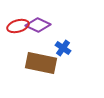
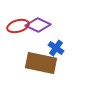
blue cross: moved 7 px left
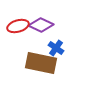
purple diamond: moved 3 px right
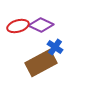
blue cross: moved 1 px left, 1 px up
brown rectangle: rotated 40 degrees counterclockwise
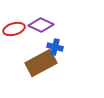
red ellipse: moved 4 px left, 3 px down
blue cross: rotated 21 degrees counterclockwise
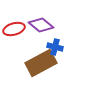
purple diamond: rotated 15 degrees clockwise
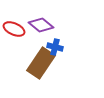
red ellipse: rotated 40 degrees clockwise
brown rectangle: rotated 28 degrees counterclockwise
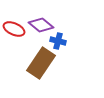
blue cross: moved 3 px right, 6 px up
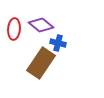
red ellipse: rotated 70 degrees clockwise
blue cross: moved 2 px down
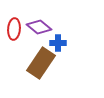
purple diamond: moved 2 px left, 2 px down
blue cross: rotated 14 degrees counterclockwise
